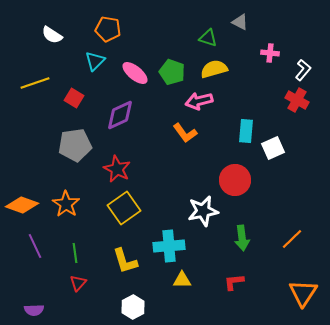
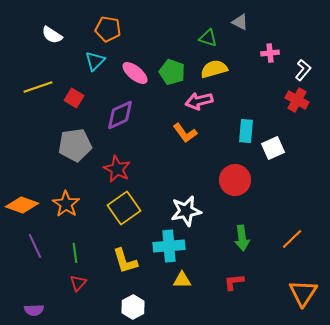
pink cross: rotated 12 degrees counterclockwise
yellow line: moved 3 px right, 4 px down
white star: moved 17 px left
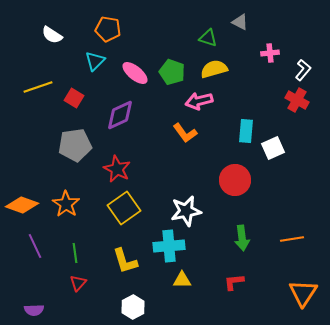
orange line: rotated 35 degrees clockwise
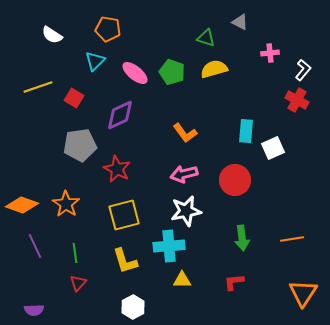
green triangle: moved 2 px left
pink arrow: moved 15 px left, 73 px down
gray pentagon: moved 5 px right
yellow square: moved 7 px down; rotated 20 degrees clockwise
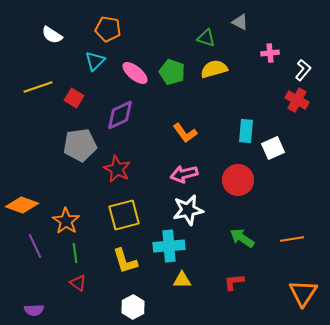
red circle: moved 3 px right
orange star: moved 17 px down
white star: moved 2 px right, 1 px up
green arrow: rotated 130 degrees clockwise
red triangle: rotated 36 degrees counterclockwise
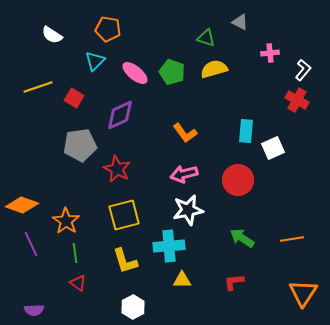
purple line: moved 4 px left, 2 px up
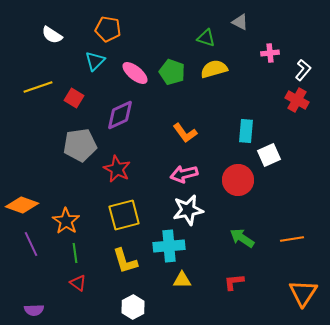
white square: moved 4 px left, 7 px down
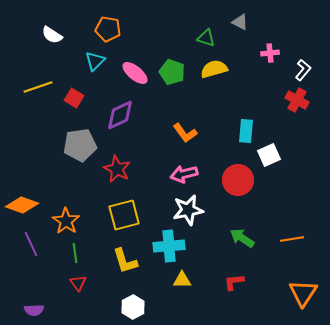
red triangle: rotated 18 degrees clockwise
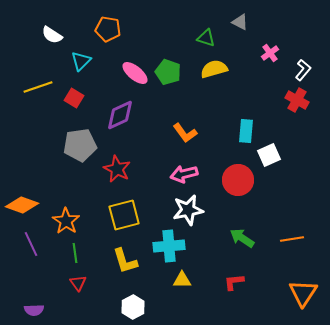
pink cross: rotated 30 degrees counterclockwise
cyan triangle: moved 14 px left
green pentagon: moved 4 px left
